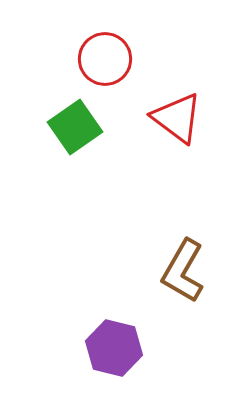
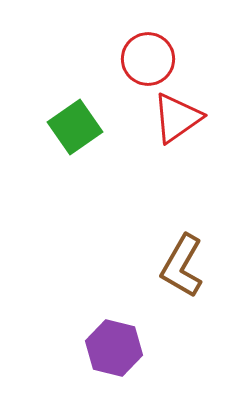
red circle: moved 43 px right
red triangle: rotated 48 degrees clockwise
brown L-shape: moved 1 px left, 5 px up
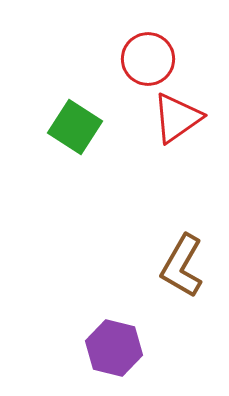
green square: rotated 22 degrees counterclockwise
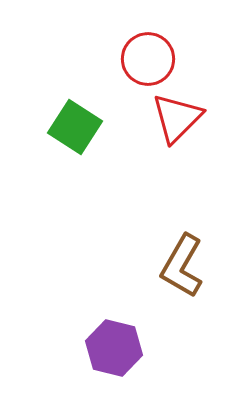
red triangle: rotated 10 degrees counterclockwise
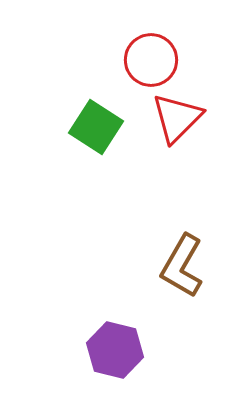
red circle: moved 3 px right, 1 px down
green square: moved 21 px right
purple hexagon: moved 1 px right, 2 px down
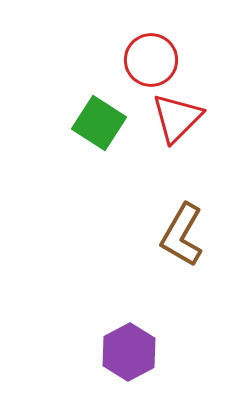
green square: moved 3 px right, 4 px up
brown L-shape: moved 31 px up
purple hexagon: moved 14 px right, 2 px down; rotated 18 degrees clockwise
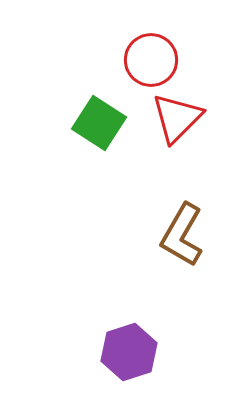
purple hexagon: rotated 10 degrees clockwise
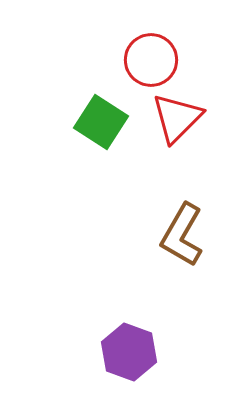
green square: moved 2 px right, 1 px up
purple hexagon: rotated 22 degrees counterclockwise
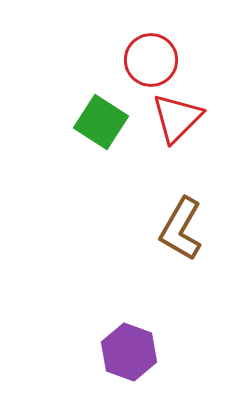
brown L-shape: moved 1 px left, 6 px up
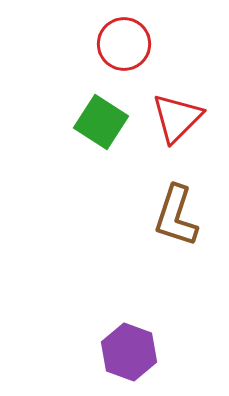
red circle: moved 27 px left, 16 px up
brown L-shape: moved 5 px left, 13 px up; rotated 12 degrees counterclockwise
